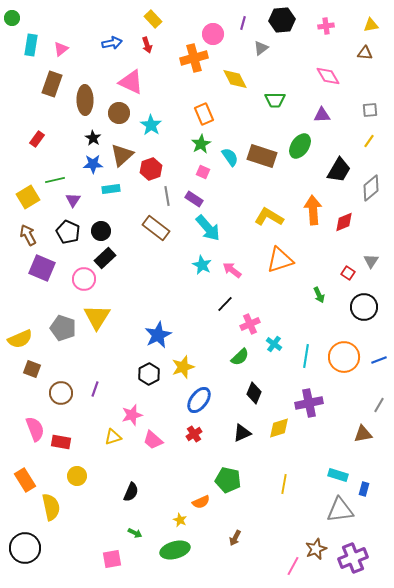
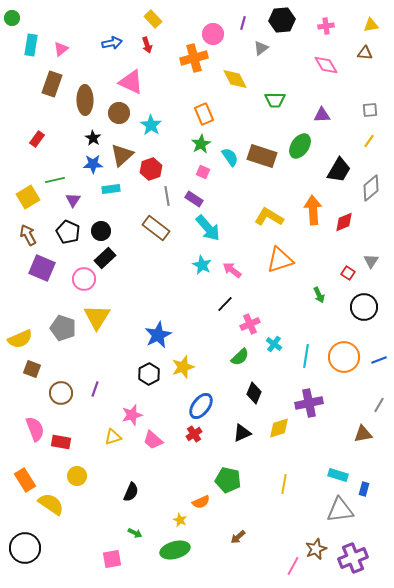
pink diamond at (328, 76): moved 2 px left, 11 px up
blue ellipse at (199, 400): moved 2 px right, 6 px down
yellow semicircle at (51, 507): moved 3 px up; rotated 44 degrees counterclockwise
brown arrow at (235, 538): moved 3 px right, 1 px up; rotated 21 degrees clockwise
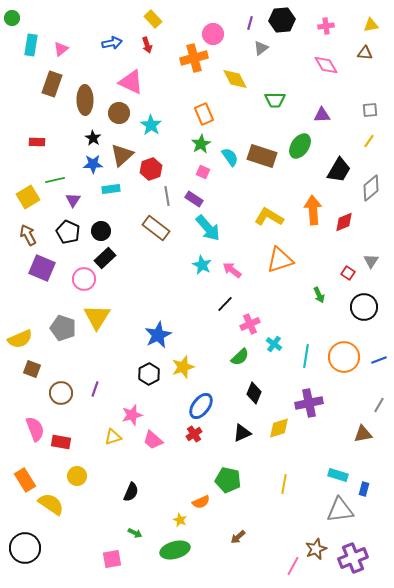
purple line at (243, 23): moved 7 px right
red rectangle at (37, 139): moved 3 px down; rotated 56 degrees clockwise
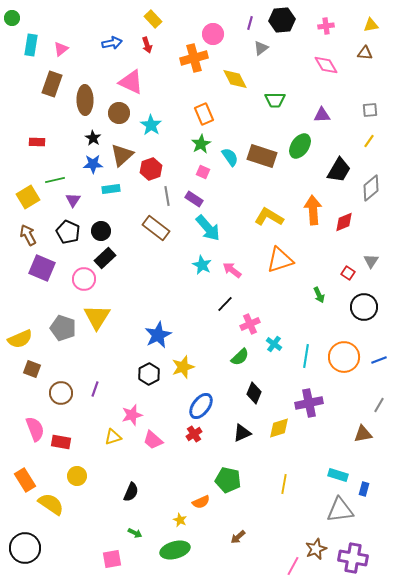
purple cross at (353, 558): rotated 32 degrees clockwise
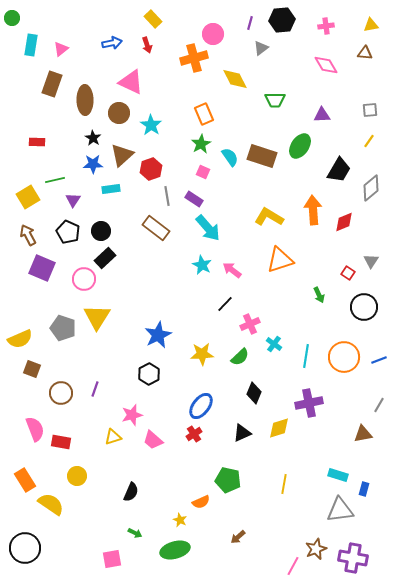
yellow star at (183, 367): moved 19 px right, 13 px up; rotated 15 degrees clockwise
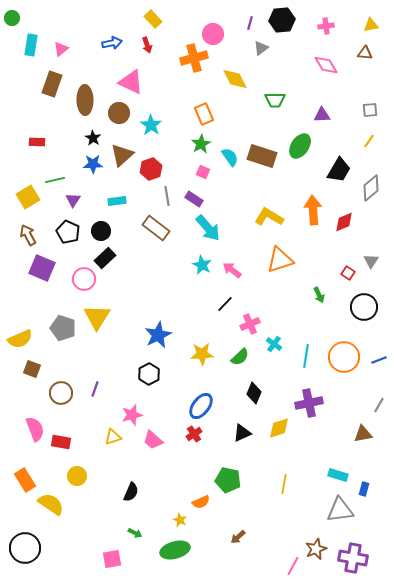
cyan rectangle at (111, 189): moved 6 px right, 12 px down
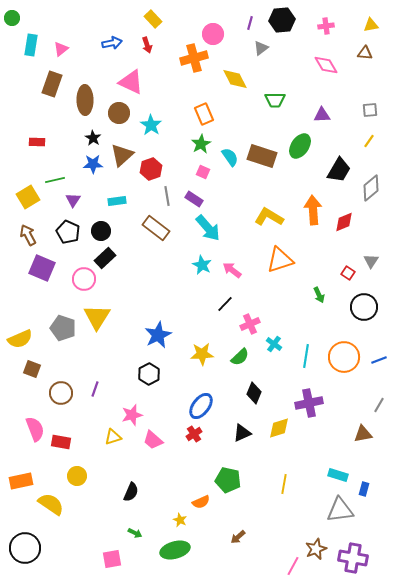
orange rectangle at (25, 480): moved 4 px left, 1 px down; rotated 70 degrees counterclockwise
